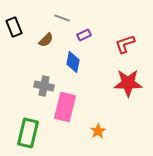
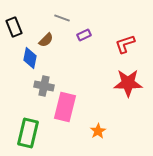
blue diamond: moved 43 px left, 4 px up
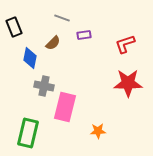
purple rectangle: rotated 16 degrees clockwise
brown semicircle: moved 7 px right, 3 px down
orange star: rotated 28 degrees clockwise
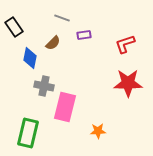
black rectangle: rotated 12 degrees counterclockwise
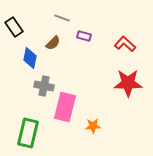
purple rectangle: moved 1 px down; rotated 24 degrees clockwise
red L-shape: rotated 60 degrees clockwise
orange star: moved 5 px left, 5 px up
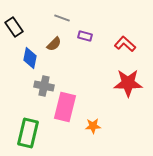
purple rectangle: moved 1 px right
brown semicircle: moved 1 px right, 1 px down
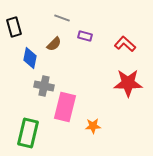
black rectangle: rotated 18 degrees clockwise
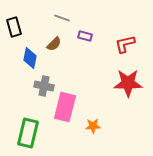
red L-shape: rotated 55 degrees counterclockwise
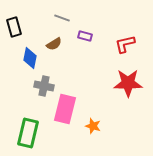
brown semicircle: rotated 14 degrees clockwise
pink rectangle: moved 2 px down
orange star: rotated 21 degrees clockwise
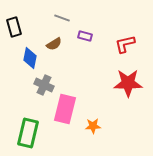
gray cross: moved 1 px up; rotated 12 degrees clockwise
orange star: rotated 21 degrees counterclockwise
